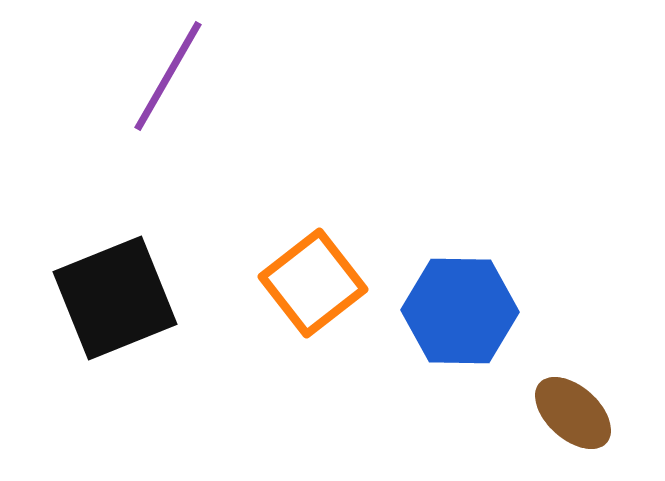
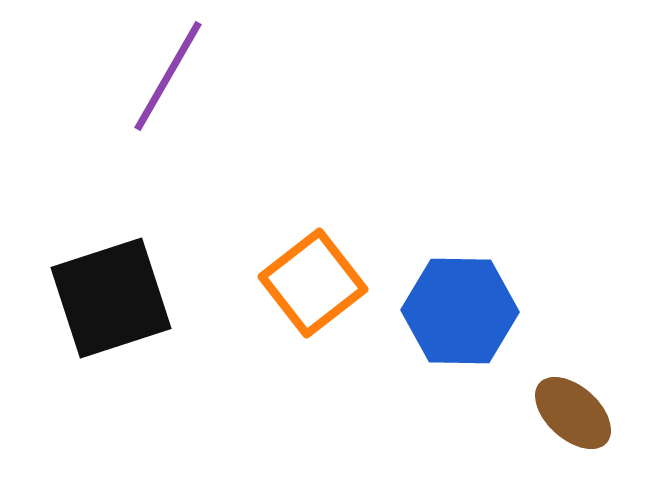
black square: moved 4 px left; rotated 4 degrees clockwise
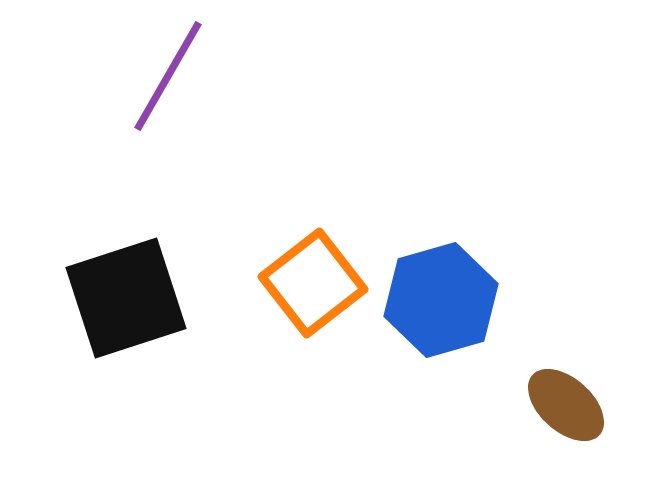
black square: moved 15 px right
blue hexagon: moved 19 px left, 11 px up; rotated 17 degrees counterclockwise
brown ellipse: moved 7 px left, 8 px up
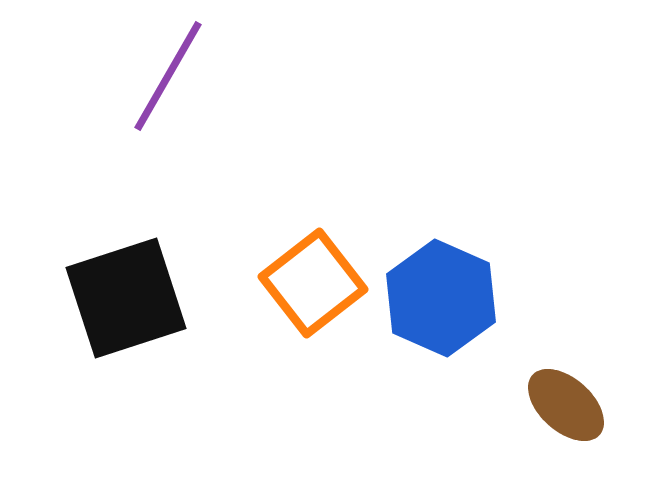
blue hexagon: moved 2 px up; rotated 20 degrees counterclockwise
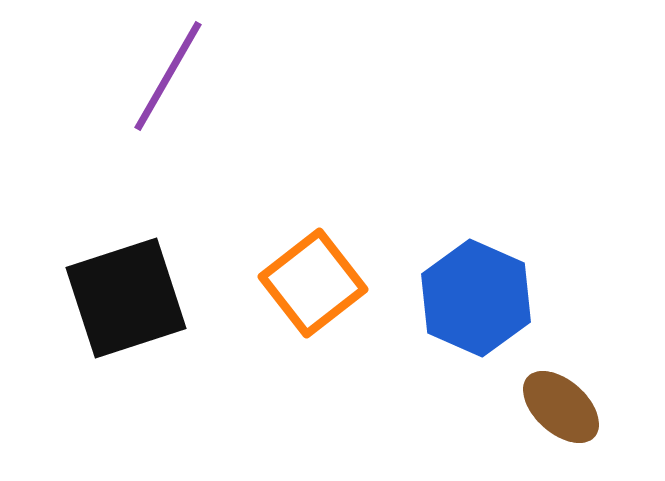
blue hexagon: moved 35 px right
brown ellipse: moved 5 px left, 2 px down
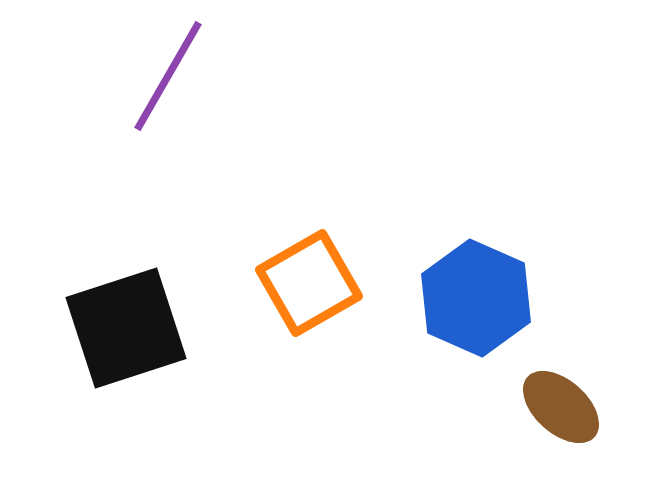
orange square: moved 4 px left; rotated 8 degrees clockwise
black square: moved 30 px down
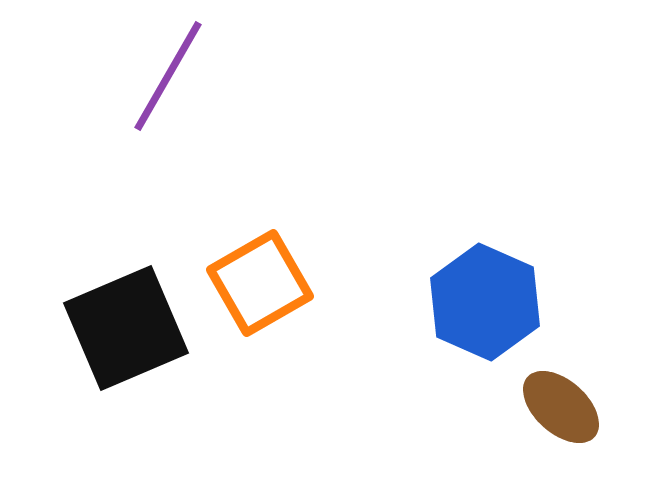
orange square: moved 49 px left
blue hexagon: moved 9 px right, 4 px down
black square: rotated 5 degrees counterclockwise
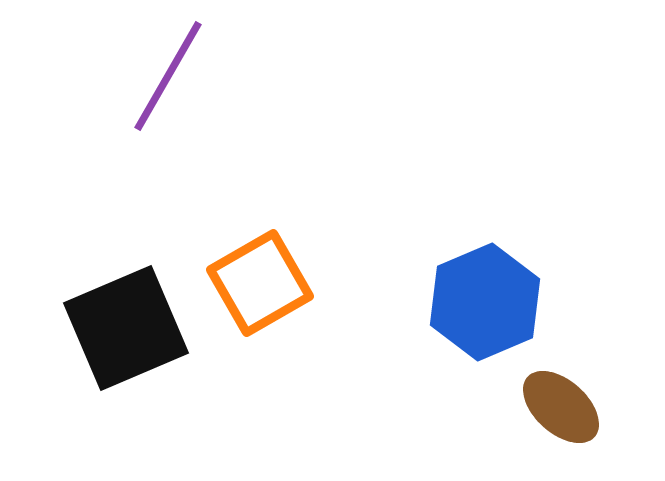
blue hexagon: rotated 13 degrees clockwise
